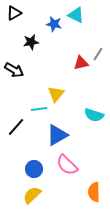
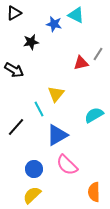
cyan line: rotated 70 degrees clockwise
cyan semicircle: rotated 132 degrees clockwise
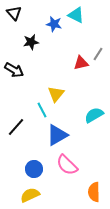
black triangle: rotated 42 degrees counterclockwise
cyan line: moved 3 px right, 1 px down
yellow semicircle: moved 2 px left; rotated 18 degrees clockwise
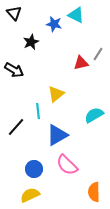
black star: rotated 14 degrees counterclockwise
yellow triangle: rotated 12 degrees clockwise
cyan line: moved 4 px left, 1 px down; rotated 21 degrees clockwise
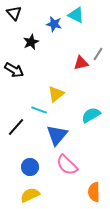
cyan line: moved 1 px right, 1 px up; rotated 63 degrees counterclockwise
cyan semicircle: moved 3 px left
blue triangle: rotated 20 degrees counterclockwise
blue circle: moved 4 px left, 2 px up
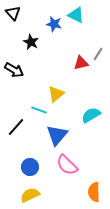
black triangle: moved 1 px left
black star: rotated 21 degrees counterclockwise
